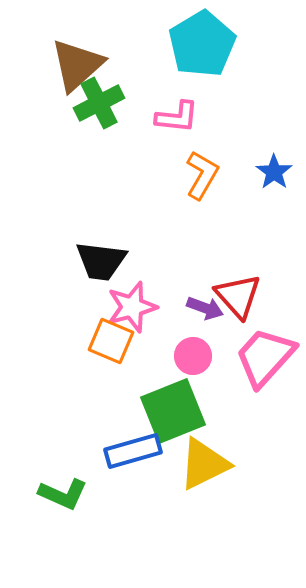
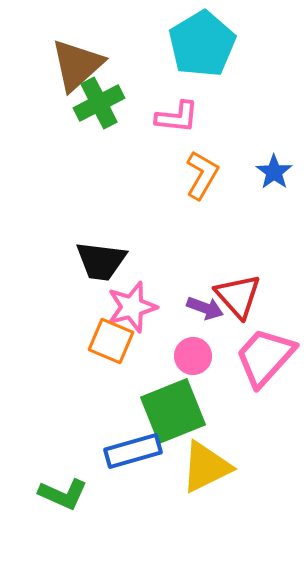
yellow triangle: moved 2 px right, 3 px down
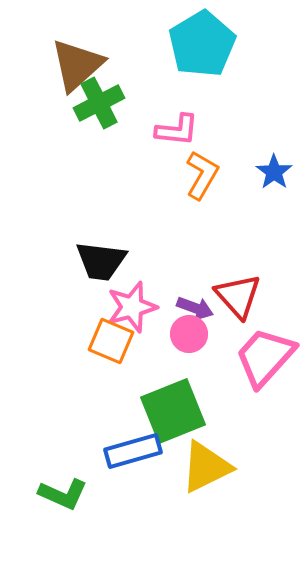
pink L-shape: moved 13 px down
purple arrow: moved 10 px left
pink circle: moved 4 px left, 22 px up
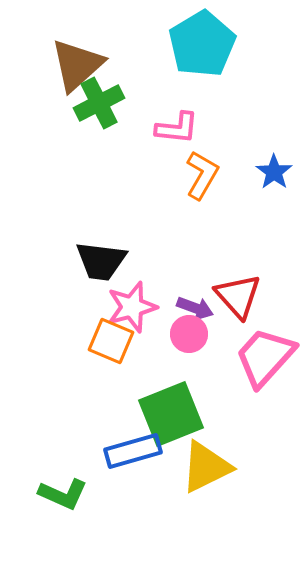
pink L-shape: moved 2 px up
green square: moved 2 px left, 3 px down
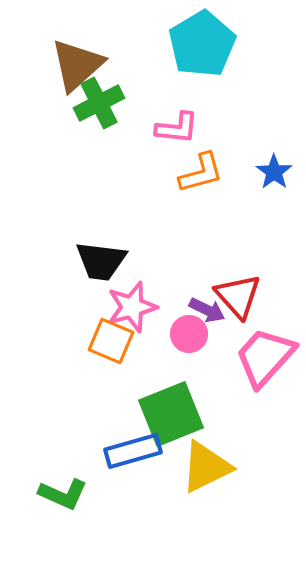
orange L-shape: moved 1 px left, 2 px up; rotated 45 degrees clockwise
purple arrow: moved 12 px right, 2 px down; rotated 6 degrees clockwise
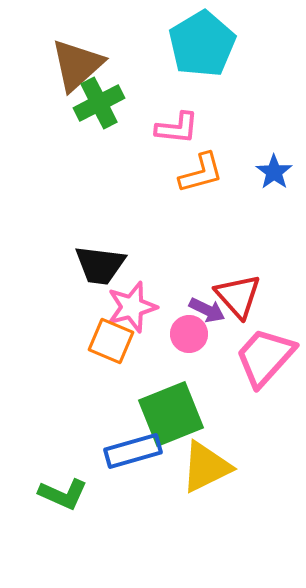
black trapezoid: moved 1 px left, 4 px down
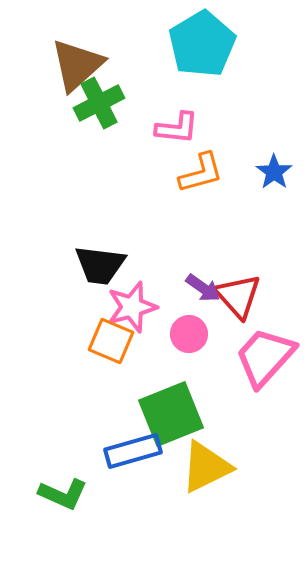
purple arrow: moved 4 px left, 22 px up; rotated 9 degrees clockwise
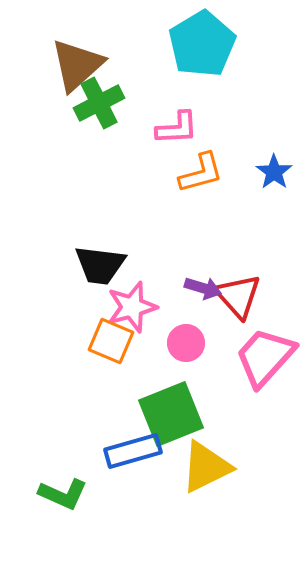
pink L-shape: rotated 9 degrees counterclockwise
purple arrow: rotated 18 degrees counterclockwise
pink circle: moved 3 px left, 9 px down
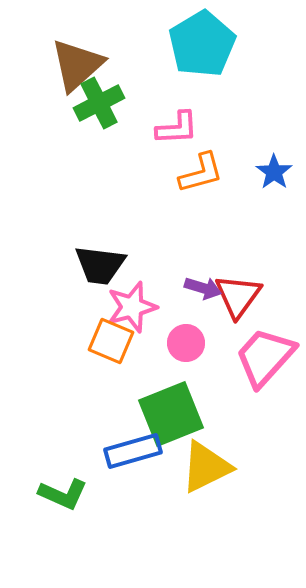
red triangle: rotated 18 degrees clockwise
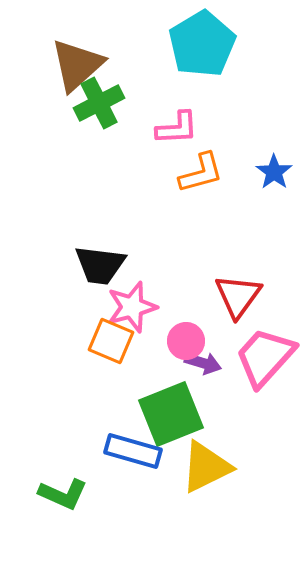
purple arrow: moved 75 px down
pink circle: moved 2 px up
blue rectangle: rotated 32 degrees clockwise
